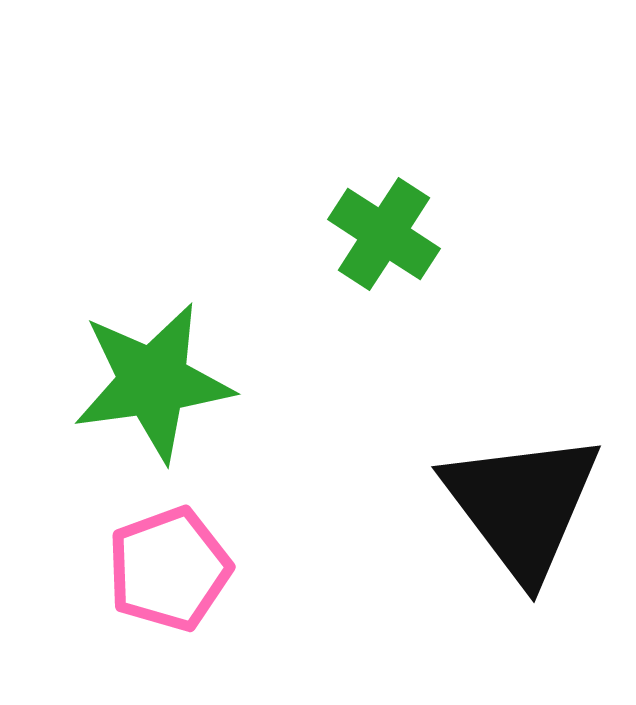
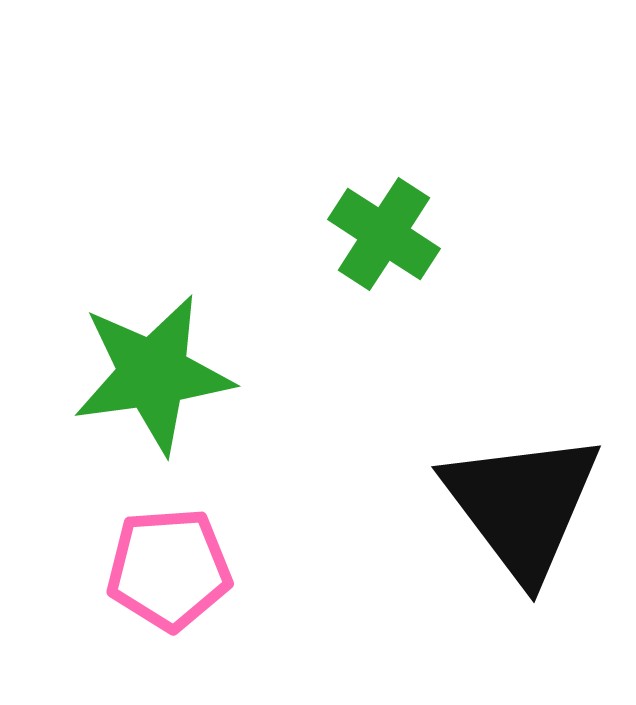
green star: moved 8 px up
pink pentagon: rotated 16 degrees clockwise
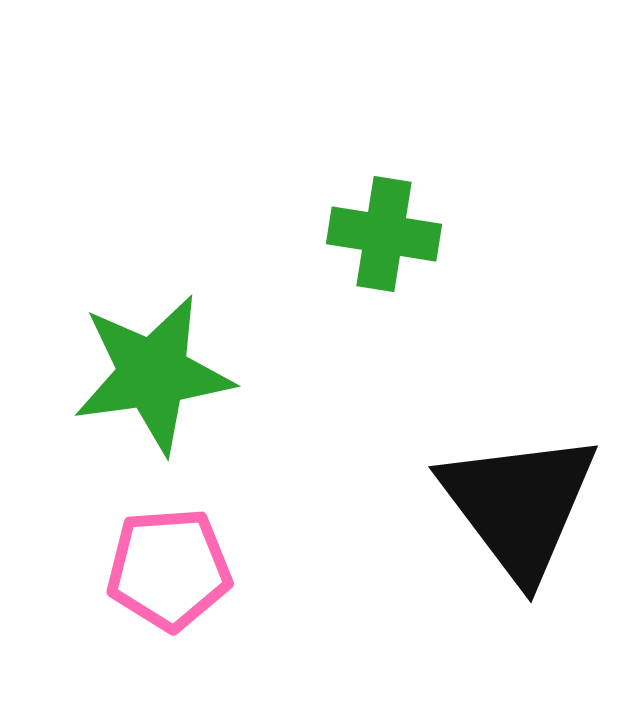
green cross: rotated 24 degrees counterclockwise
black triangle: moved 3 px left
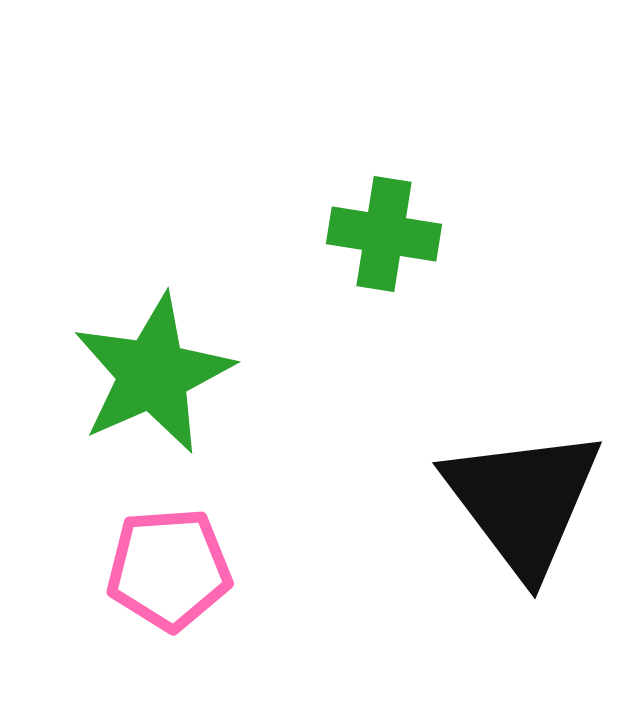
green star: rotated 16 degrees counterclockwise
black triangle: moved 4 px right, 4 px up
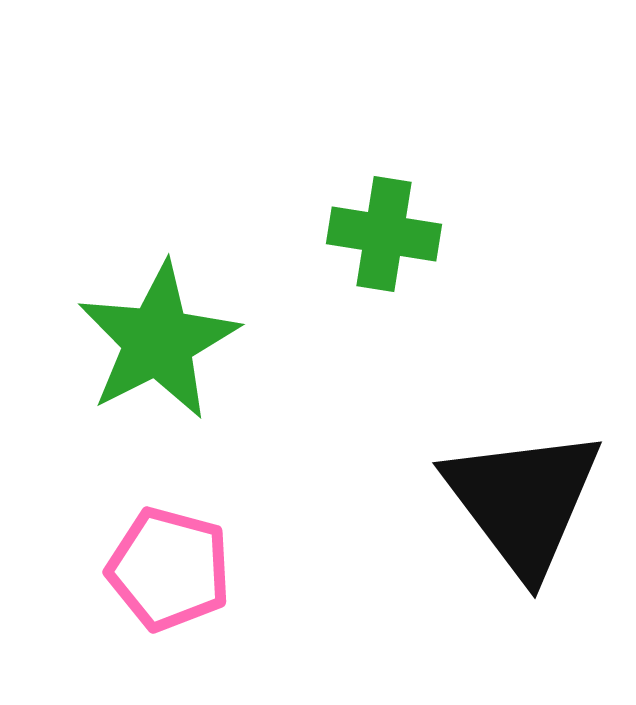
green star: moved 5 px right, 33 px up; rotated 3 degrees counterclockwise
pink pentagon: rotated 19 degrees clockwise
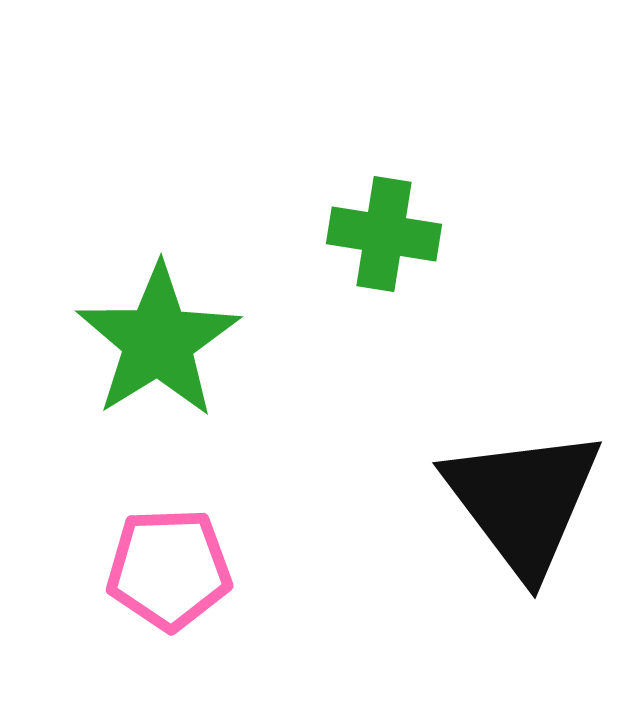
green star: rotated 5 degrees counterclockwise
pink pentagon: rotated 17 degrees counterclockwise
